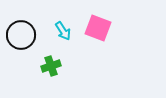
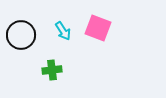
green cross: moved 1 px right, 4 px down; rotated 12 degrees clockwise
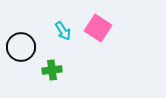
pink square: rotated 12 degrees clockwise
black circle: moved 12 px down
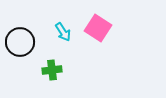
cyan arrow: moved 1 px down
black circle: moved 1 px left, 5 px up
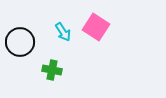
pink square: moved 2 px left, 1 px up
green cross: rotated 18 degrees clockwise
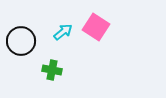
cyan arrow: rotated 96 degrees counterclockwise
black circle: moved 1 px right, 1 px up
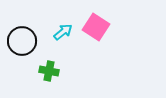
black circle: moved 1 px right
green cross: moved 3 px left, 1 px down
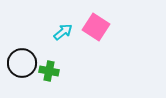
black circle: moved 22 px down
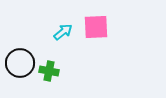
pink square: rotated 36 degrees counterclockwise
black circle: moved 2 px left
